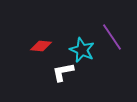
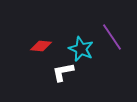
cyan star: moved 1 px left, 1 px up
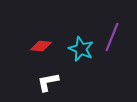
purple line: rotated 56 degrees clockwise
white L-shape: moved 15 px left, 10 px down
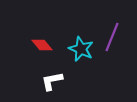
red diamond: moved 1 px right, 1 px up; rotated 45 degrees clockwise
white L-shape: moved 4 px right, 1 px up
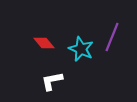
red diamond: moved 2 px right, 2 px up
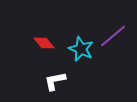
purple line: moved 1 px right, 1 px up; rotated 28 degrees clockwise
white L-shape: moved 3 px right
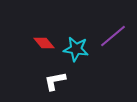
cyan star: moved 5 px left; rotated 15 degrees counterclockwise
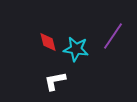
purple line: rotated 16 degrees counterclockwise
red diamond: moved 4 px right, 1 px up; rotated 25 degrees clockwise
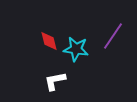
red diamond: moved 1 px right, 1 px up
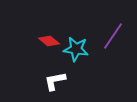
red diamond: rotated 35 degrees counterclockwise
